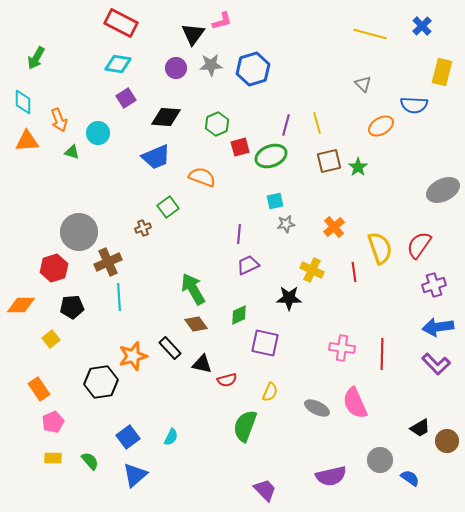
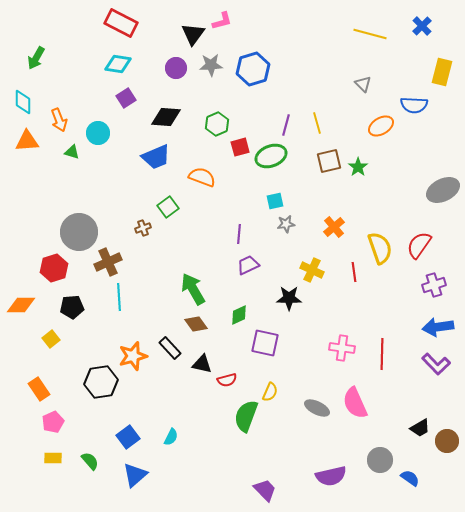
green semicircle at (245, 426): moved 1 px right, 10 px up
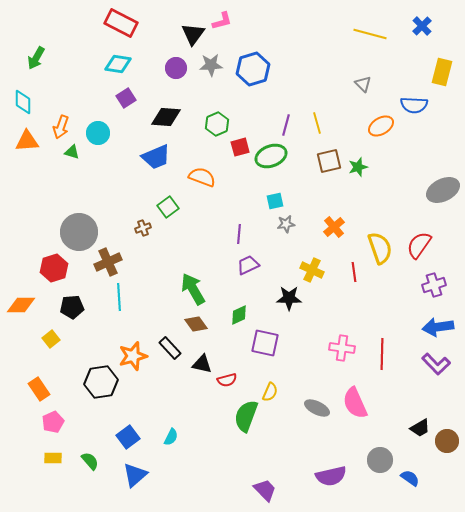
orange arrow at (59, 120): moved 2 px right, 7 px down; rotated 40 degrees clockwise
green star at (358, 167): rotated 18 degrees clockwise
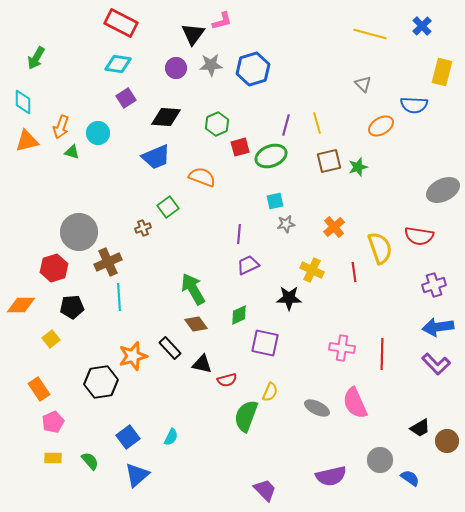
orange triangle at (27, 141): rotated 10 degrees counterclockwise
red semicircle at (419, 245): moved 9 px up; rotated 116 degrees counterclockwise
blue triangle at (135, 475): moved 2 px right
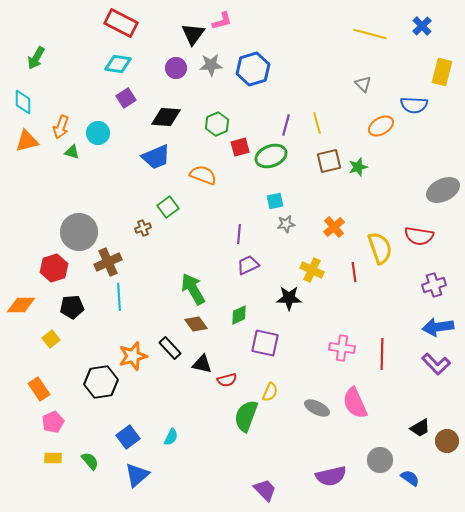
orange semicircle at (202, 177): moved 1 px right, 2 px up
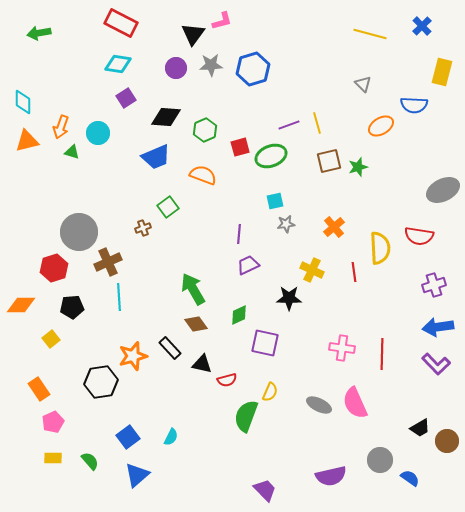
green arrow at (36, 58): moved 3 px right, 25 px up; rotated 50 degrees clockwise
green hexagon at (217, 124): moved 12 px left, 6 px down
purple line at (286, 125): moved 3 px right; rotated 55 degrees clockwise
yellow semicircle at (380, 248): rotated 16 degrees clockwise
gray ellipse at (317, 408): moved 2 px right, 3 px up
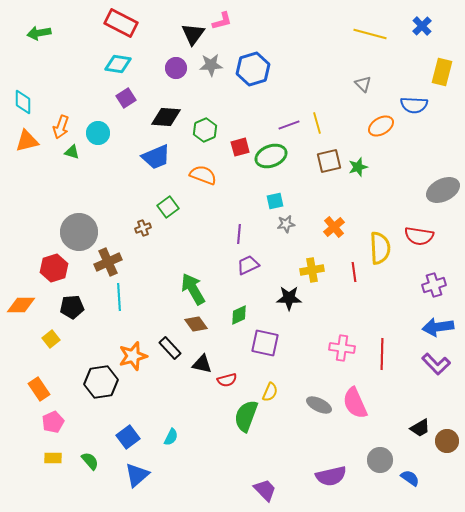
yellow cross at (312, 270): rotated 35 degrees counterclockwise
